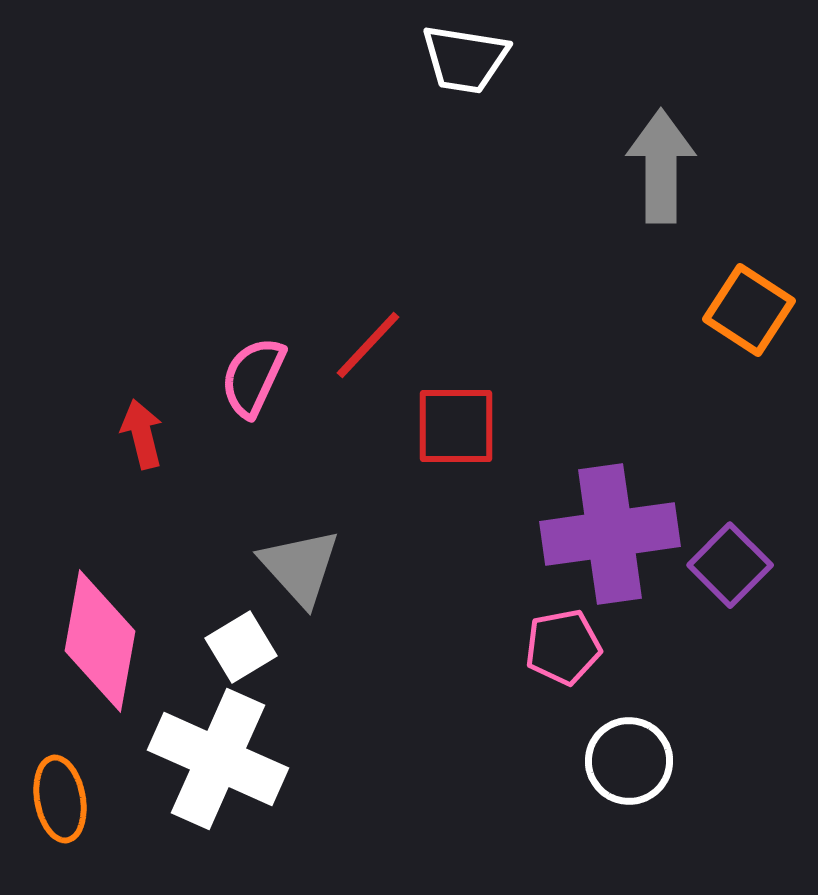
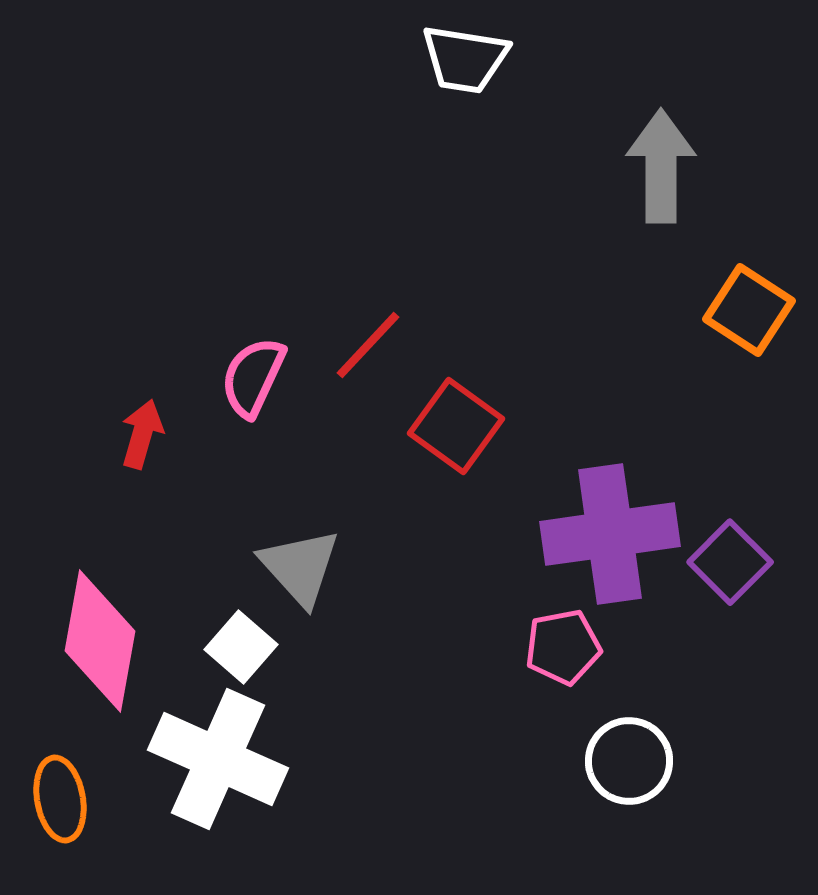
red square: rotated 36 degrees clockwise
red arrow: rotated 30 degrees clockwise
purple square: moved 3 px up
white square: rotated 18 degrees counterclockwise
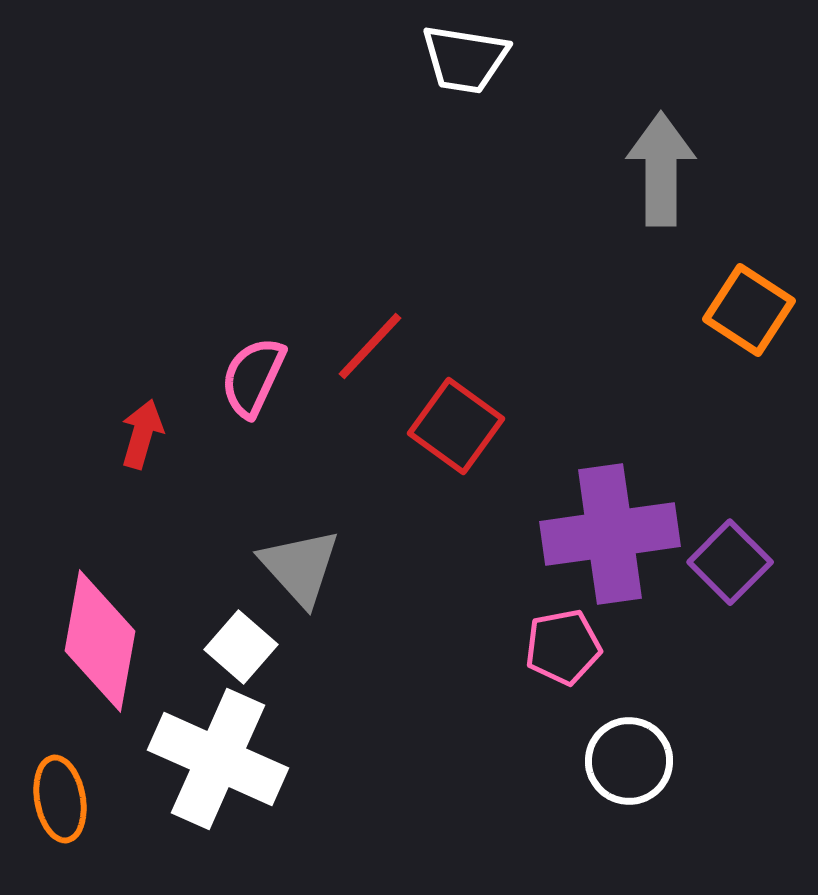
gray arrow: moved 3 px down
red line: moved 2 px right, 1 px down
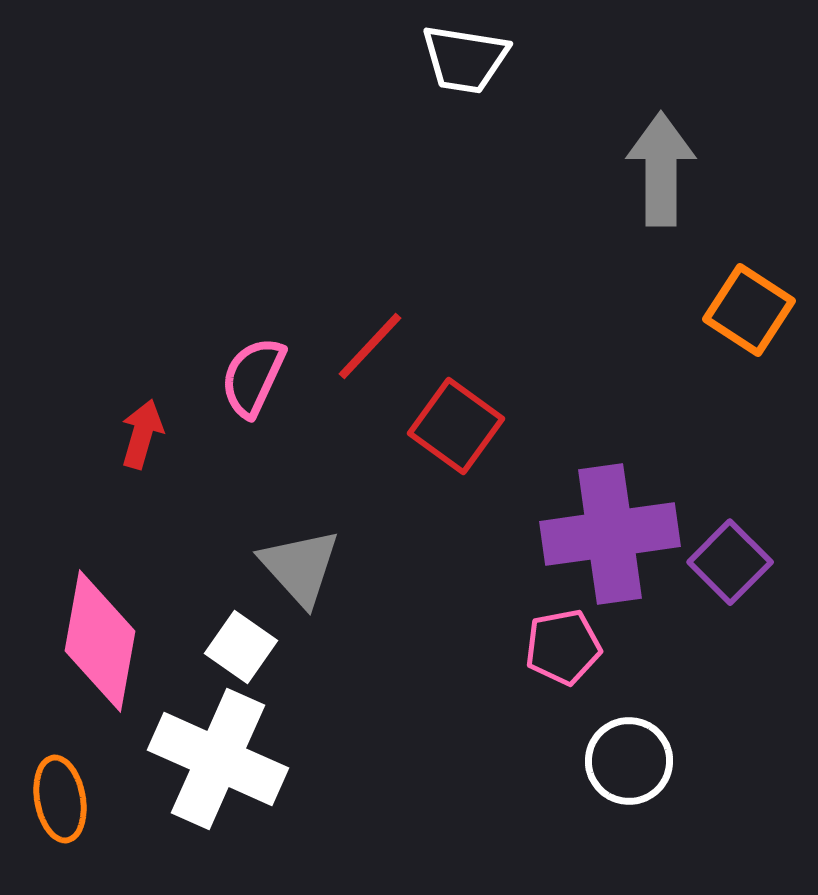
white square: rotated 6 degrees counterclockwise
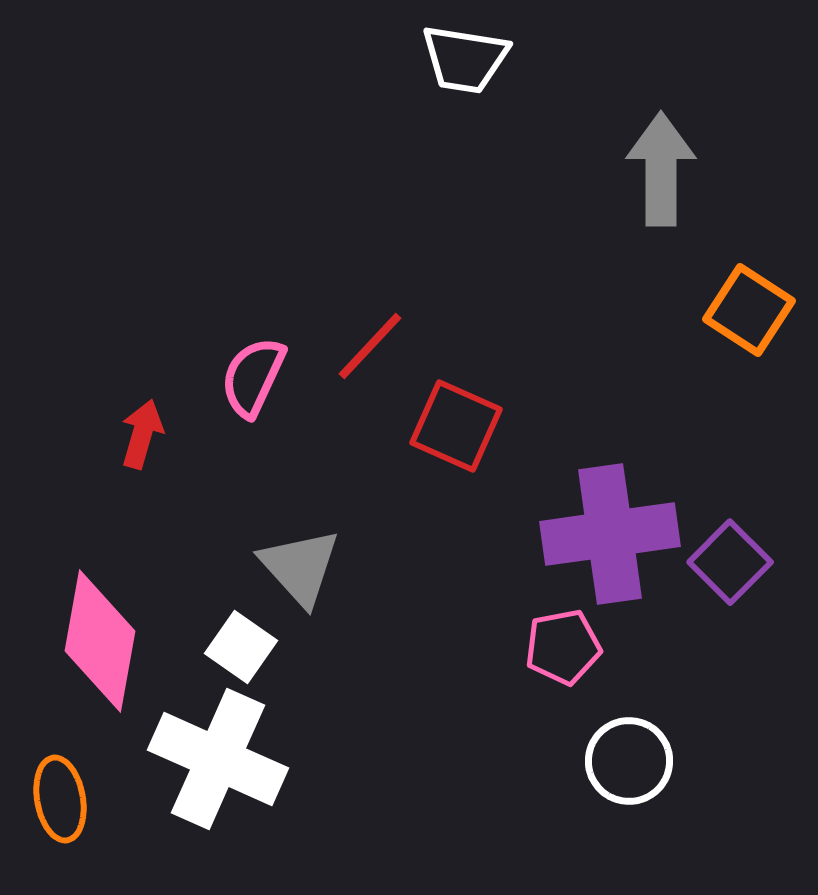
red square: rotated 12 degrees counterclockwise
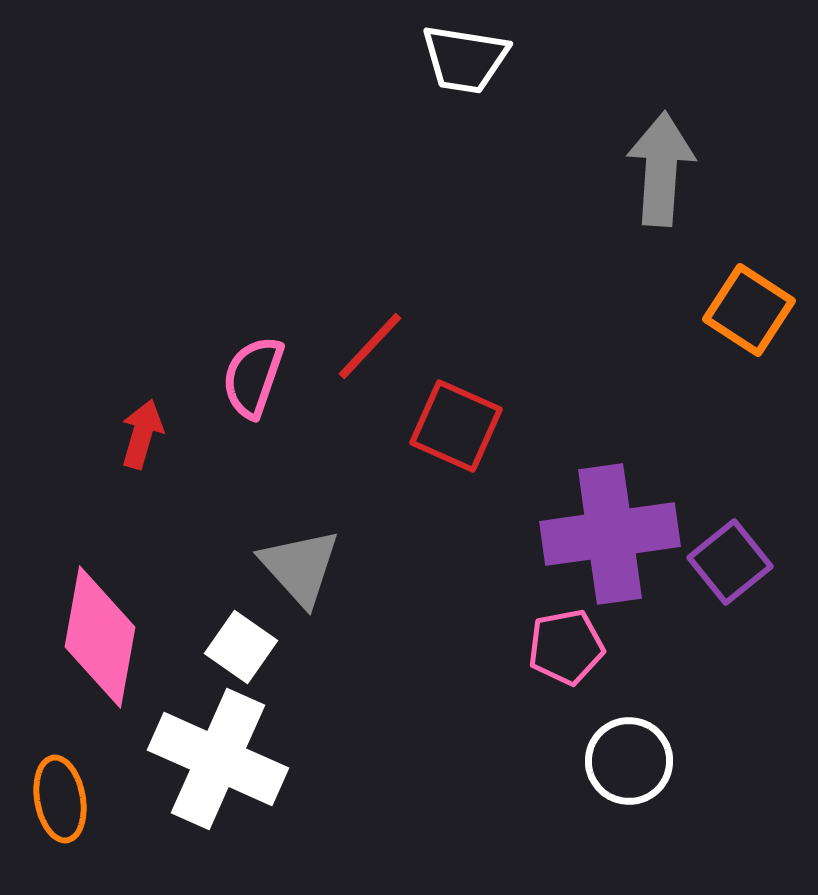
gray arrow: rotated 4 degrees clockwise
pink semicircle: rotated 6 degrees counterclockwise
purple square: rotated 6 degrees clockwise
pink diamond: moved 4 px up
pink pentagon: moved 3 px right
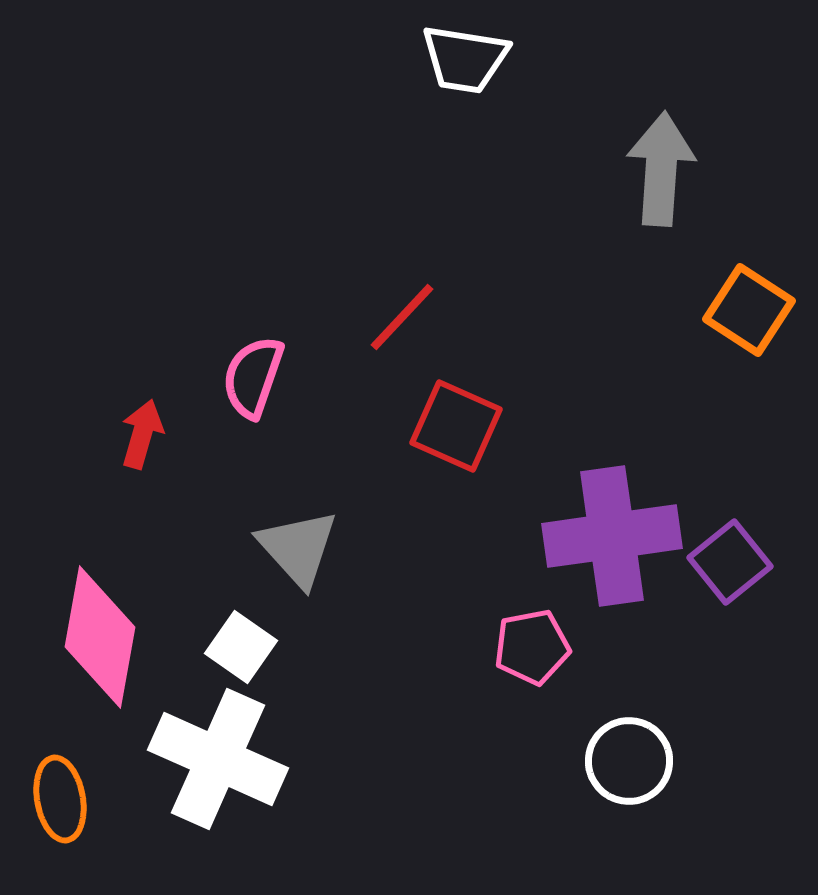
red line: moved 32 px right, 29 px up
purple cross: moved 2 px right, 2 px down
gray triangle: moved 2 px left, 19 px up
pink pentagon: moved 34 px left
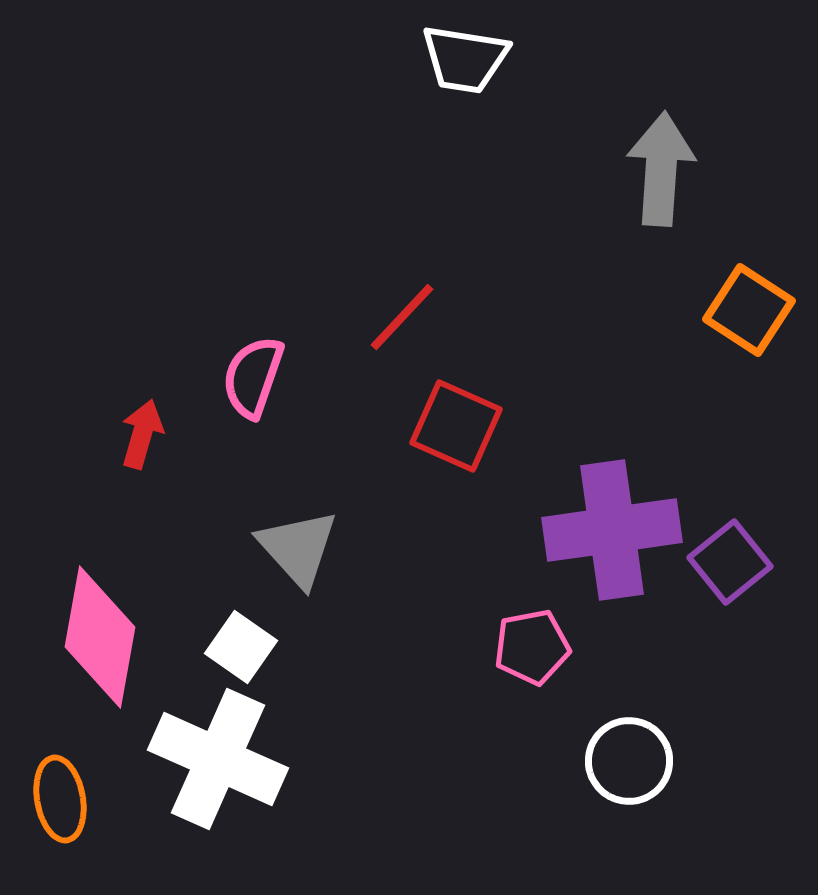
purple cross: moved 6 px up
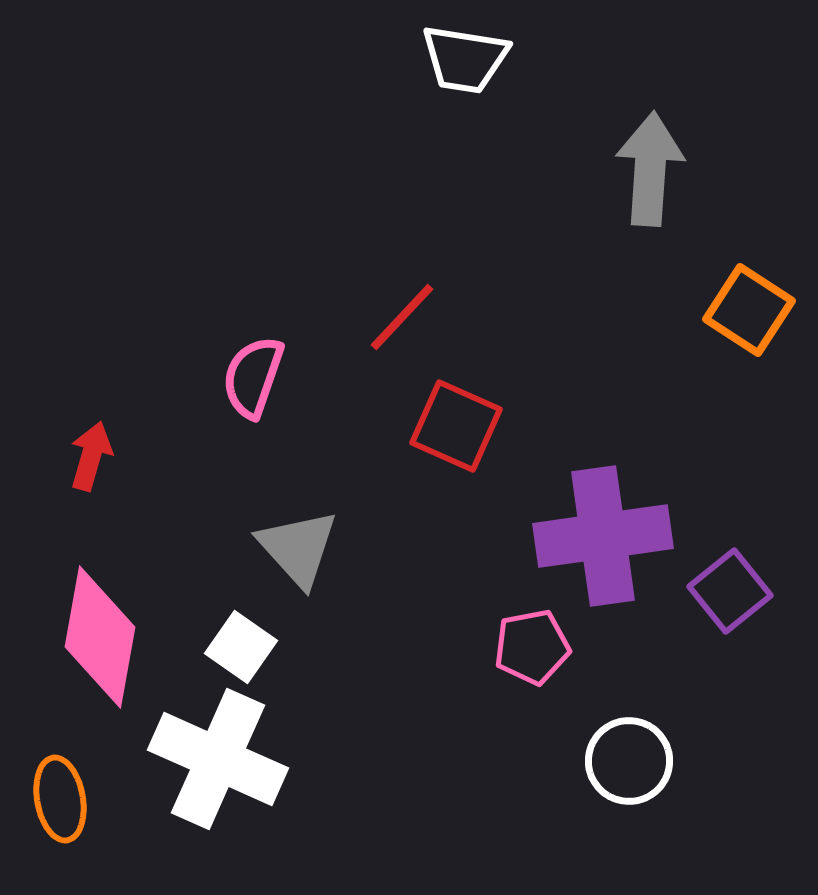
gray arrow: moved 11 px left
red arrow: moved 51 px left, 22 px down
purple cross: moved 9 px left, 6 px down
purple square: moved 29 px down
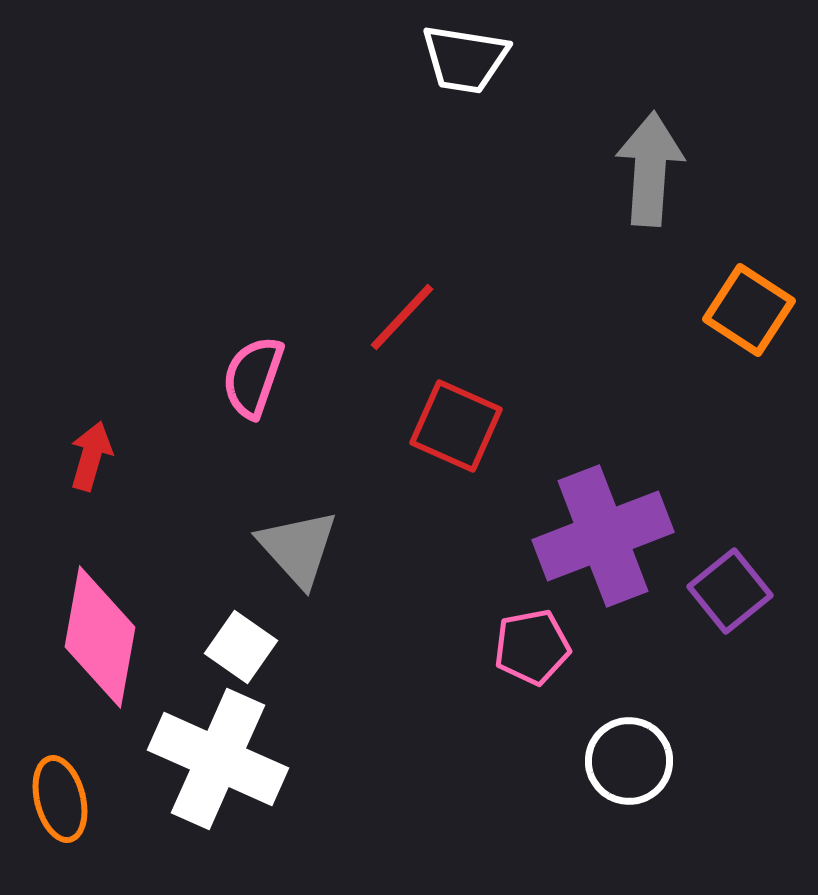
purple cross: rotated 13 degrees counterclockwise
orange ellipse: rotated 4 degrees counterclockwise
